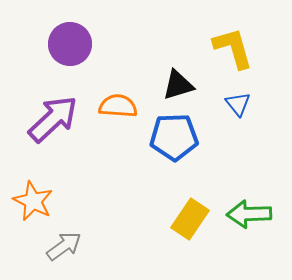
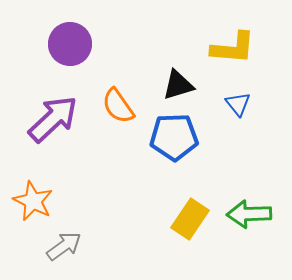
yellow L-shape: rotated 111 degrees clockwise
orange semicircle: rotated 129 degrees counterclockwise
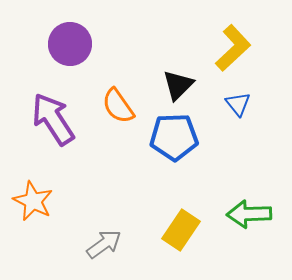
yellow L-shape: rotated 48 degrees counterclockwise
black triangle: rotated 28 degrees counterclockwise
purple arrow: rotated 80 degrees counterclockwise
yellow rectangle: moved 9 px left, 11 px down
gray arrow: moved 40 px right, 2 px up
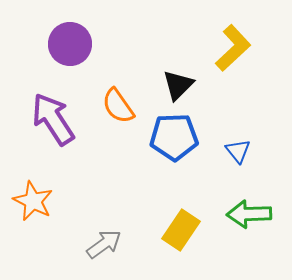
blue triangle: moved 47 px down
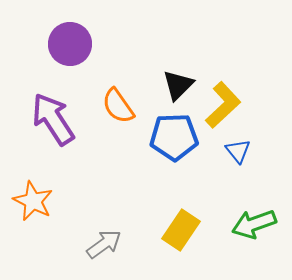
yellow L-shape: moved 10 px left, 57 px down
green arrow: moved 5 px right, 10 px down; rotated 18 degrees counterclockwise
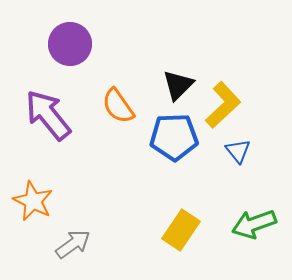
purple arrow: moved 5 px left, 4 px up; rotated 6 degrees counterclockwise
gray arrow: moved 31 px left
